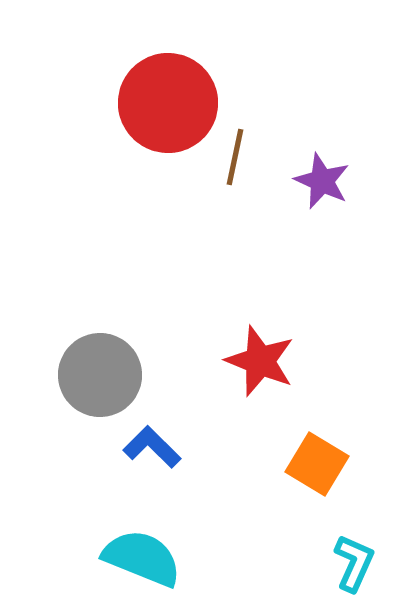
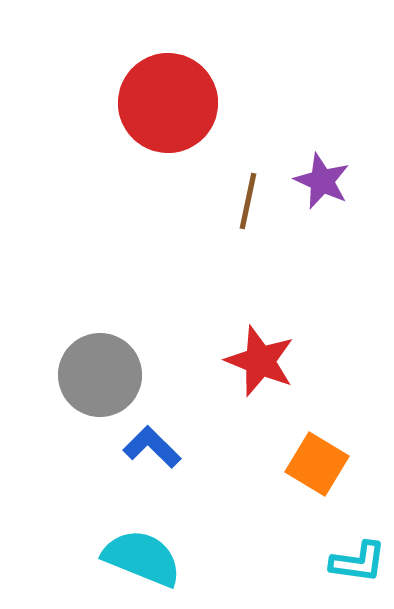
brown line: moved 13 px right, 44 px down
cyan L-shape: moved 4 px right, 1 px up; rotated 74 degrees clockwise
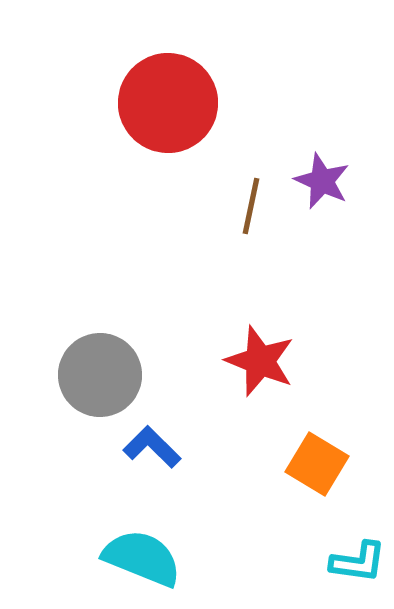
brown line: moved 3 px right, 5 px down
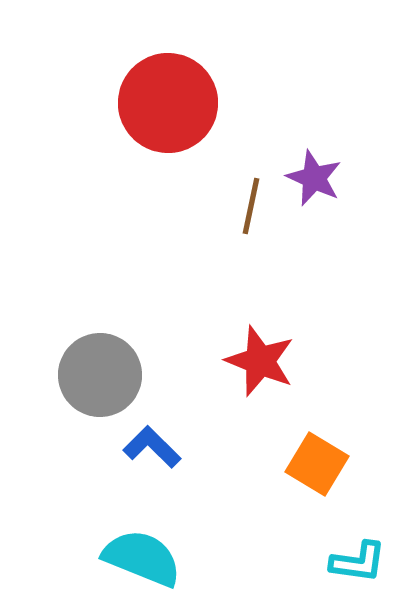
purple star: moved 8 px left, 3 px up
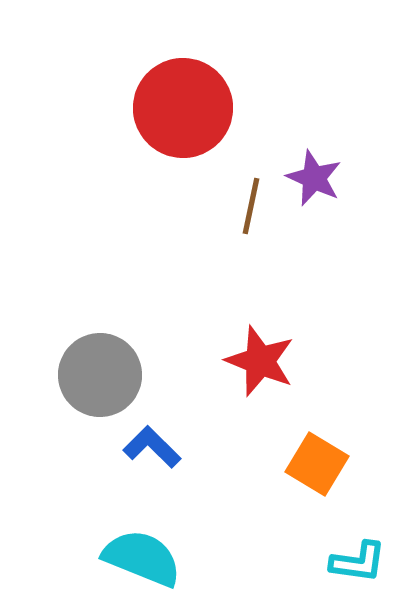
red circle: moved 15 px right, 5 px down
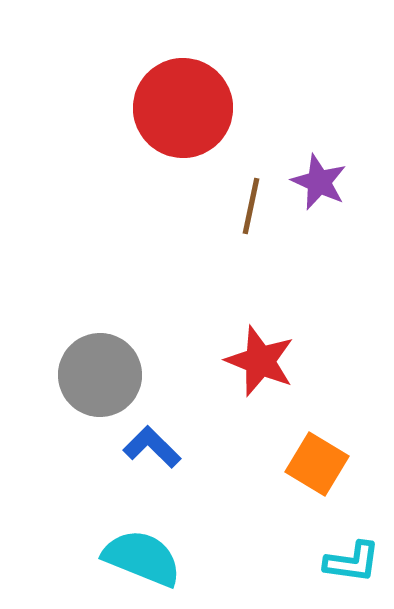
purple star: moved 5 px right, 4 px down
cyan L-shape: moved 6 px left
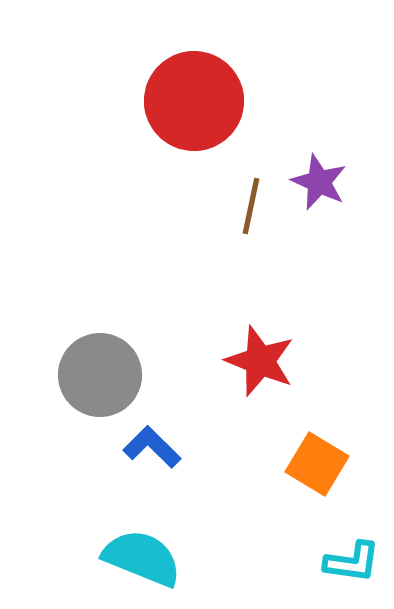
red circle: moved 11 px right, 7 px up
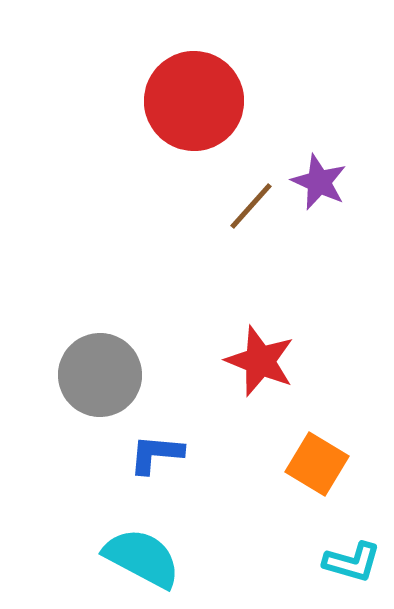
brown line: rotated 30 degrees clockwise
blue L-shape: moved 4 px right, 7 px down; rotated 40 degrees counterclockwise
cyan semicircle: rotated 6 degrees clockwise
cyan L-shape: rotated 8 degrees clockwise
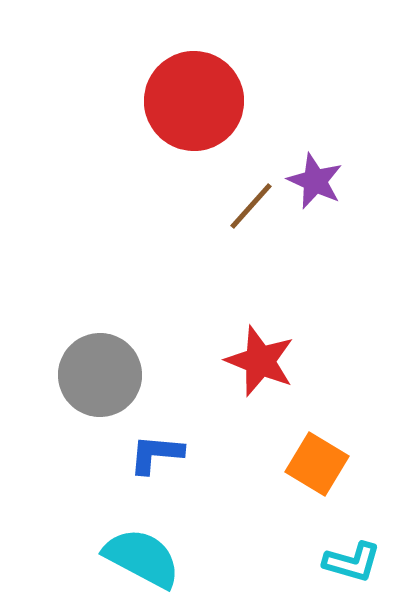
purple star: moved 4 px left, 1 px up
